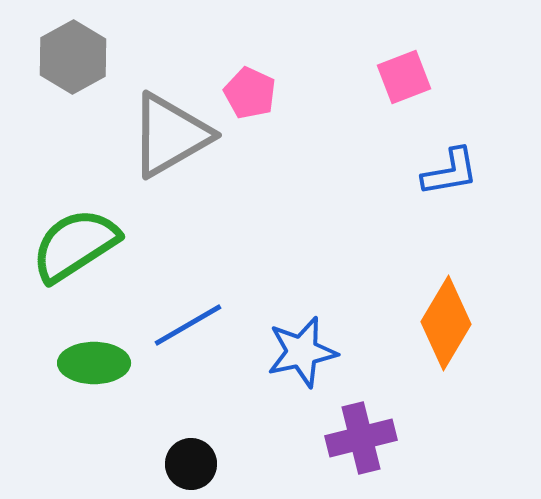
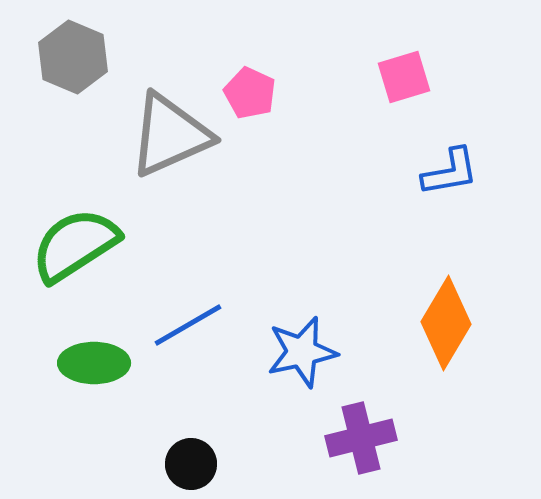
gray hexagon: rotated 8 degrees counterclockwise
pink square: rotated 4 degrees clockwise
gray triangle: rotated 6 degrees clockwise
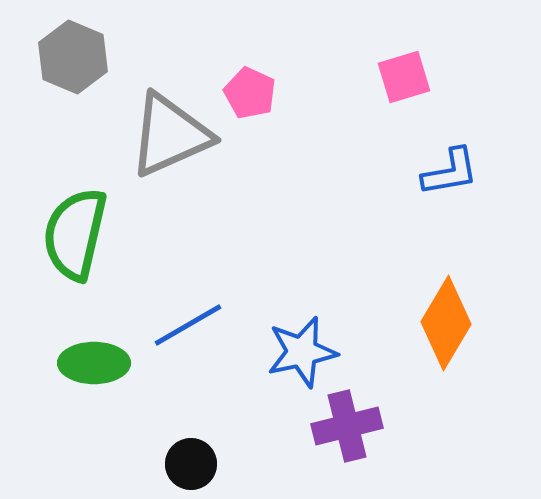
green semicircle: moved 11 px up; rotated 44 degrees counterclockwise
purple cross: moved 14 px left, 12 px up
